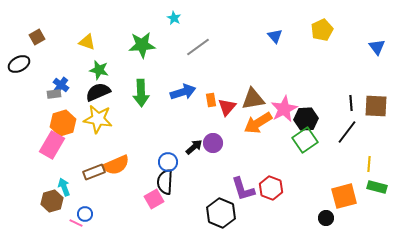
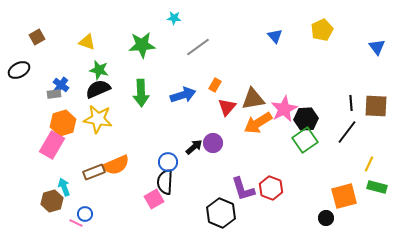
cyan star at (174, 18): rotated 24 degrees counterclockwise
black ellipse at (19, 64): moved 6 px down
black semicircle at (98, 92): moved 3 px up
blue arrow at (183, 92): moved 3 px down
orange rectangle at (211, 100): moved 4 px right, 15 px up; rotated 40 degrees clockwise
yellow line at (369, 164): rotated 21 degrees clockwise
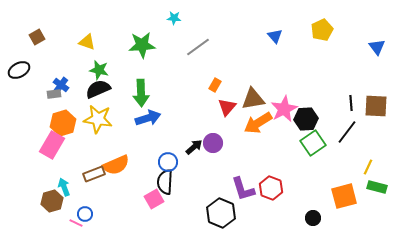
blue arrow at (183, 95): moved 35 px left, 23 px down
green square at (305, 140): moved 8 px right, 3 px down
yellow line at (369, 164): moved 1 px left, 3 px down
brown rectangle at (94, 172): moved 2 px down
black circle at (326, 218): moved 13 px left
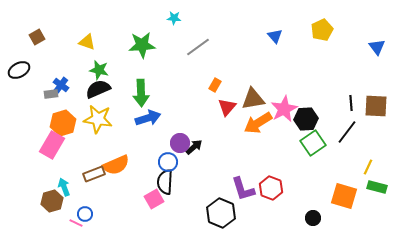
gray rectangle at (54, 94): moved 3 px left
purple circle at (213, 143): moved 33 px left
orange square at (344, 196): rotated 32 degrees clockwise
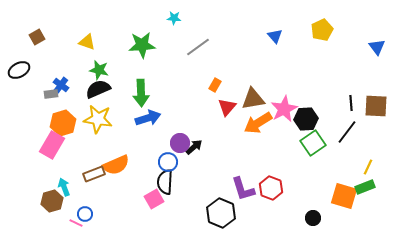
green rectangle at (377, 187): moved 12 px left; rotated 36 degrees counterclockwise
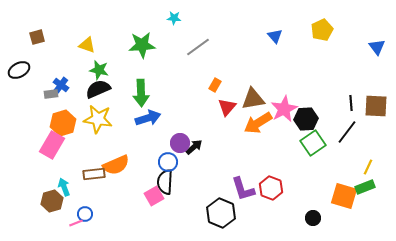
brown square at (37, 37): rotated 14 degrees clockwise
yellow triangle at (87, 42): moved 3 px down
brown rectangle at (94, 174): rotated 15 degrees clockwise
pink square at (154, 199): moved 3 px up
pink line at (76, 223): rotated 48 degrees counterclockwise
